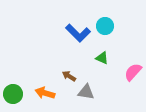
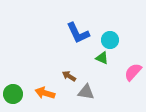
cyan circle: moved 5 px right, 14 px down
blue L-shape: rotated 20 degrees clockwise
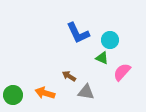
pink semicircle: moved 11 px left
green circle: moved 1 px down
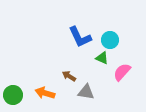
blue L-shape: moved 2 px right, 4 px down
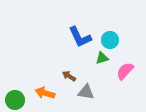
green triangle: rotated 40 degrees counterclockwise
pink semicircle: moved 3 px right, 1 px up
green circle: moved 2 px right, 5 px down
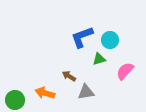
blue L-shape: moved 2 px right; rotated 95 degrees clockwise
green triangle: moved 3 px left, 1 px down
gray triangle: rotated 18 degrees counterclockwise
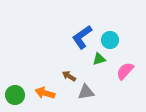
blue L-shape: rotated 15 degrees counterclockwise
green circle: moved 5 px up
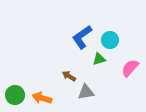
pink semicircle: moved 5 px right, 3 px up
orange arrow: moved 3 px left, 5 px down
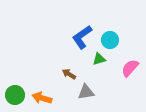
brown arrow: moved 2 px up
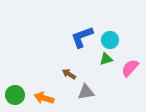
blue L-shape: rotated 15 degrees clockwise
green triangle: moved 7 px right
orange arrow: moved 2 px right
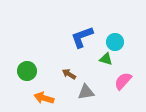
cyan circle: moved 5 px right, 2 px down
green triangle: rotated 32 degrees clockwise
pink semicircle: moved 7 px left, 13 px down
green circle: moved 12 px right, 24 px up
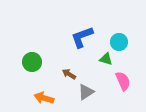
cyan circle: moved 4 px right
green circle: moved 5 px right, 9 px up
pink semicircle: rotated 114 degrees clockwise
gray triangle: rotated 24 degrees counterclockwise
